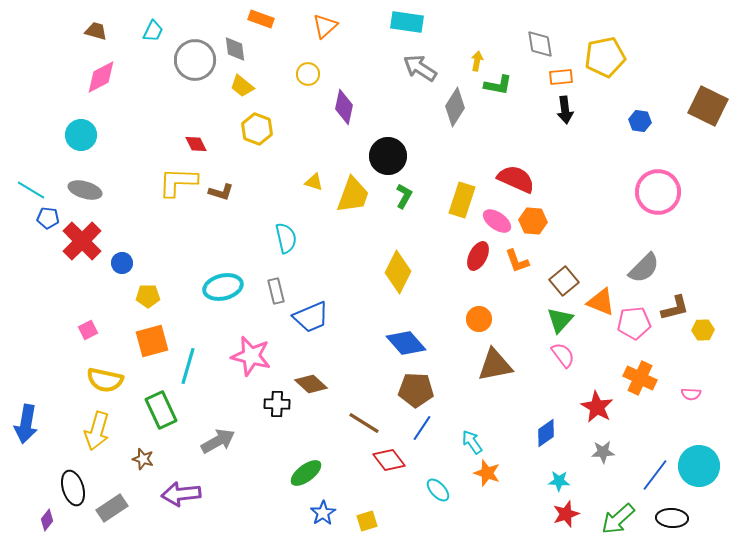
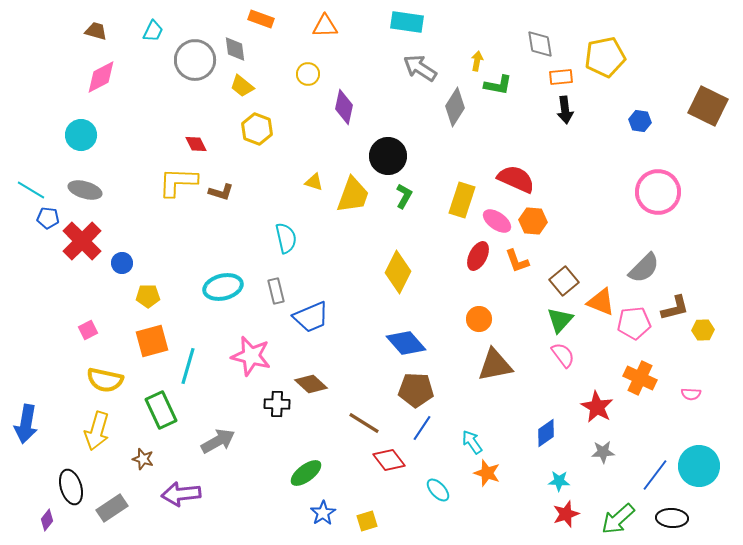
orange triangle at (325, 26): rotated 40 degrees clockwise
black ellipse at (73, 488): moved 2 px left, 1 px up
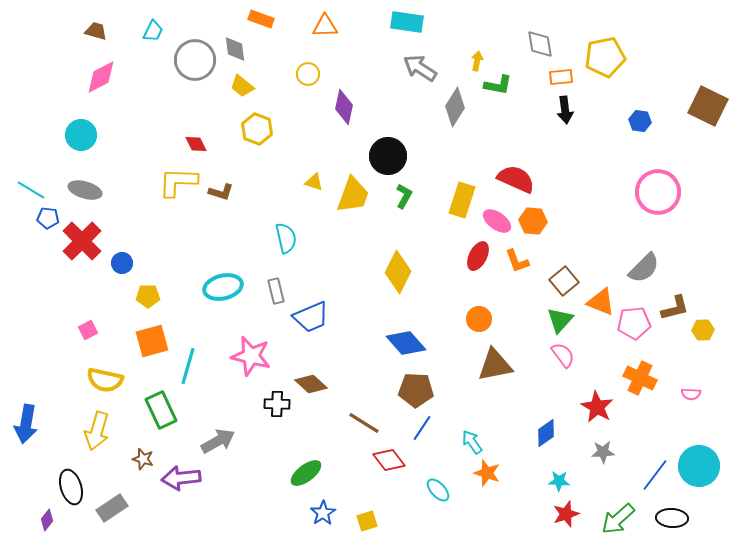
purple arrow at (181, 494): moved 16 px up
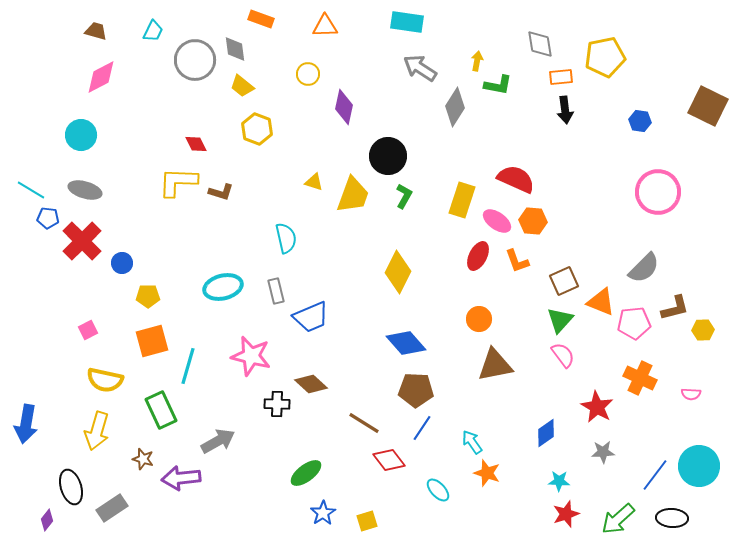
brown square at (564, 281): rotated 16 degrees clockwise
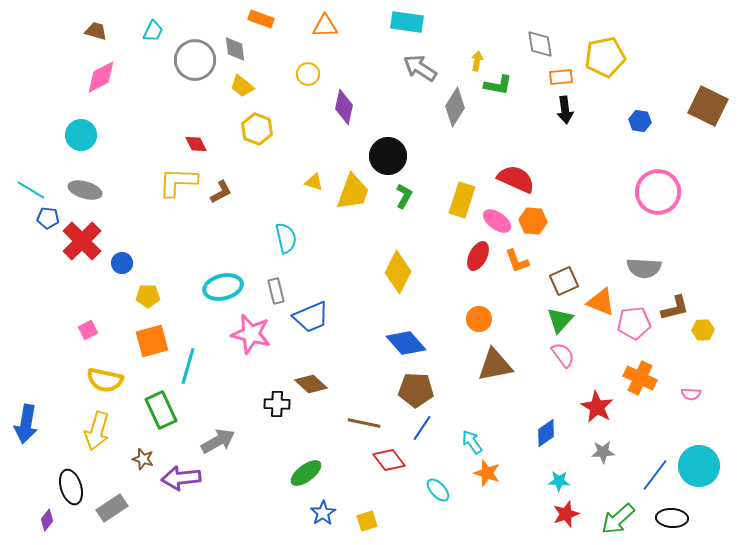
brown L-shape at (221, 192): rotated 45 degrees counterclockwise
yellow trapezoid at (353, 195): moved 3 px up
gray semicircle at (644, 268): rotated 48 degrees clockwise
pink star at (251, 356): moved 22 px up
brown line at (364, 423): rotated 20 degrees counterclockwise
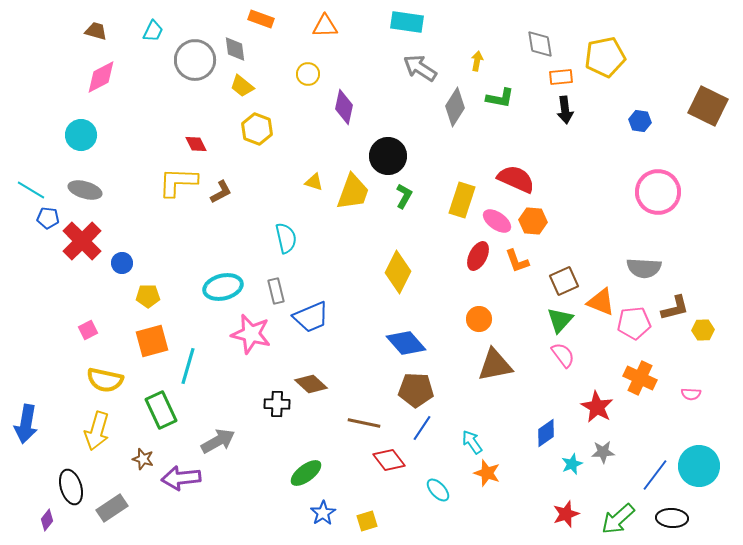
green L-shape at (498, 85): moved 2 px right, 13 px down
cyan star at (559, 481): moved 13 px right, 17 px up; rotated 25 degrees counterclockwise
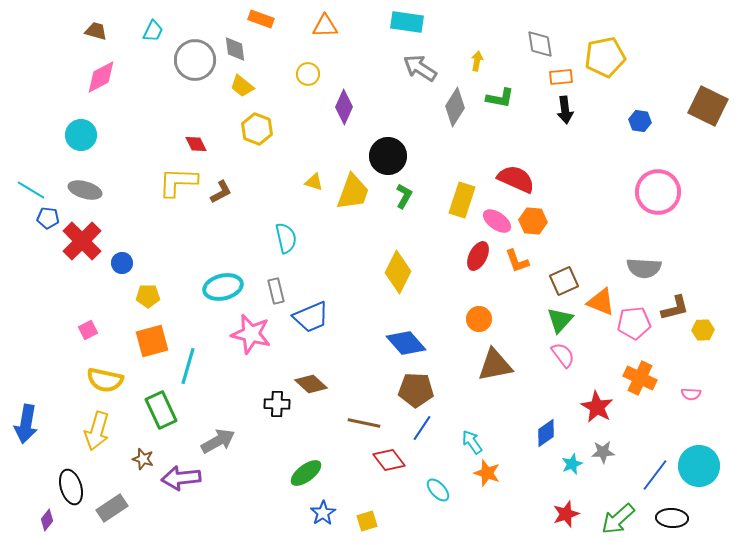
purple diamond at (344, 107): rotated 12 degrees clockwise
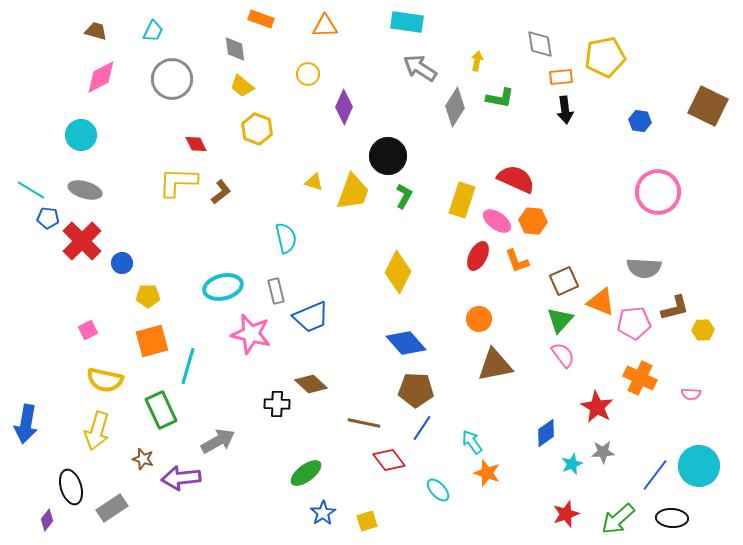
gray circle at (195, 60): moved 23 px left, 19 px down
brown L-shape at (221, 192): rotated 10 degrees counterclockwise
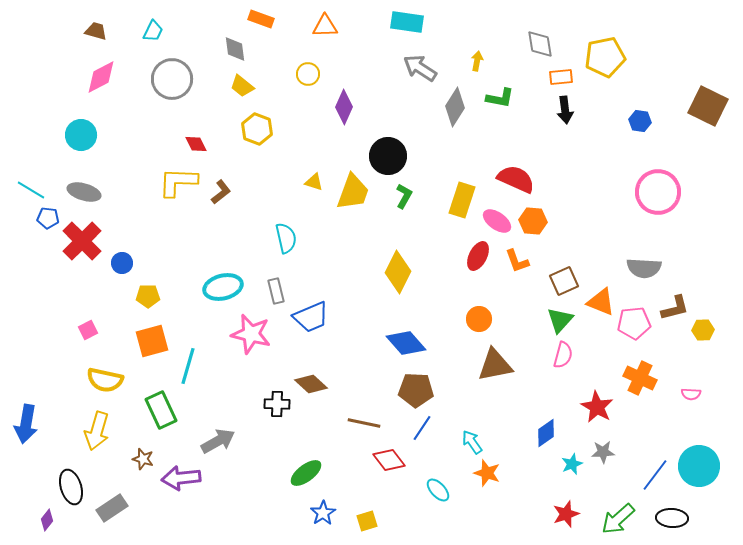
gray ellipse at (85, 190): moved 1 px left, 2 px down
pink semicircle at (563, 355): rotated 52 degrees clockwise
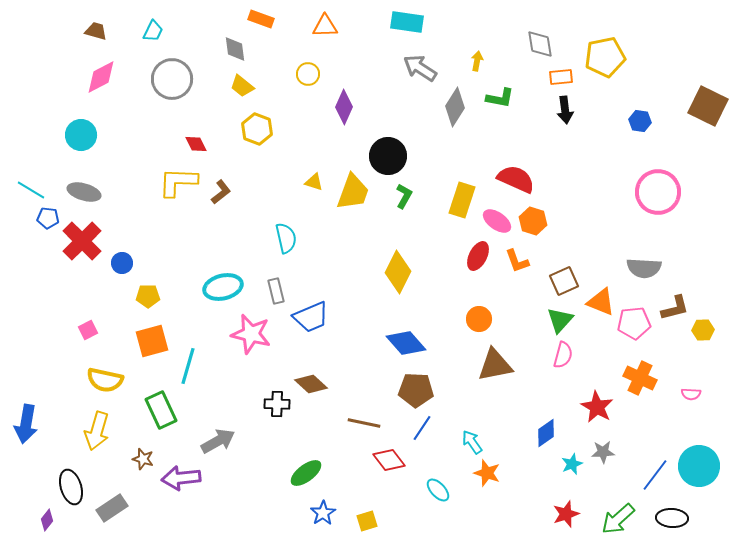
orange hexagon at (533, 221): rotated 12 degrees clockwise
